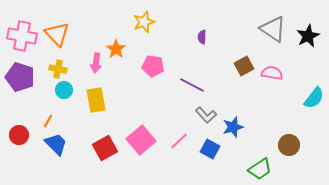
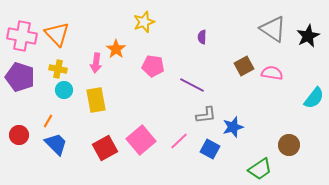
gray L-shape: rotated 55 degrees counterclockwise
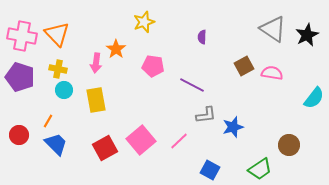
black star: moved 1 px left, 1 px up
blue square: moved 21 px down
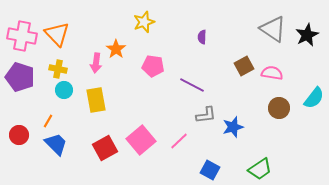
brown circle: moved 10 px left, 37 px up
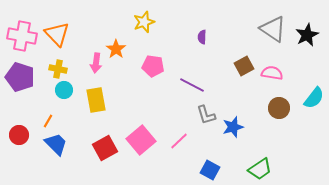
gray L-shape: rotated 80 degrees clockwise
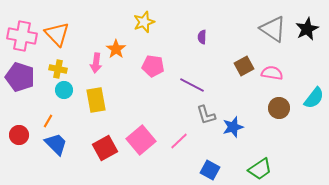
black star: moved 6 px up
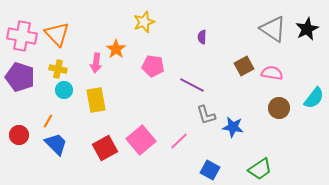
blue star: rotated 25 degrees clockwise
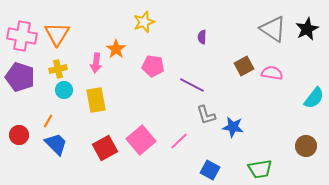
orange triangle: rotated 16 degrees clockwise
yellow cross: rotated 24 degrees counterclockwise
brown circle: moved 27 px right, 38 px down
green trapezoid: rotated 25 degrees clockwise
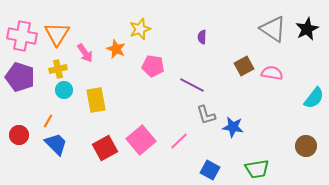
yellow star: moved 4 px left, 7 px down
orange star: rotated 12 degrees counterclockwise
pink arrow: moved 11 px left, 10 px up; rotated 42 degrees counterclockwise
green trapezoid: moved 3 px left
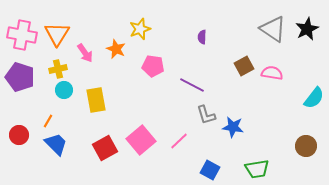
pink cross: moved 1 px up
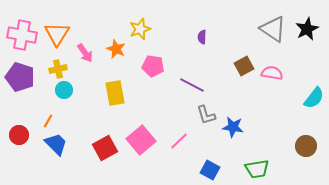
yellow rectangle: moved 19 px right, 7 px up
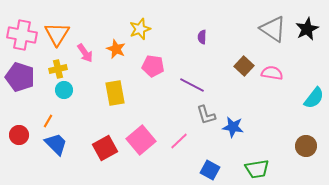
brown square: rotated 18 degrees counterclockwise
